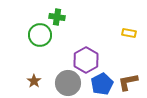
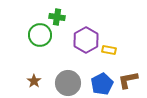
yellow rectangle: moved 20 px left, 17 px down
purple hexagon: moved 20 px up
brown L-shape: moved 2 px up
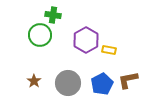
green cross: moved 4 px left, 2 px up
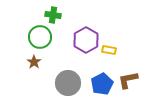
green circle: moved 2 px down
brown star: moved 19 px up
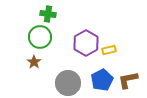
green cross: moved 5 px left, 1 px up
purple hexagon: moved 3 px down
yellow rectangle: rotated 24 degrees counterclockwise
blue pentagon: moved 4 px up
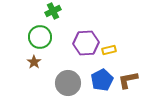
green cross: moved 5 px right, 3 px up; rotated 35 degrees counterclockwise
purple hexagon: rotated 25 degrees clockwise
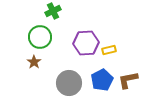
gray circle: moved 1 px right
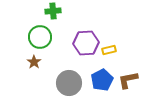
green cross: rotated 21 degrees clockwise
